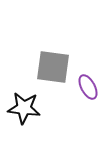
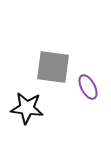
black star: moved 3 px right
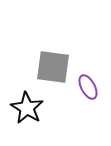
black star: rotated 24 degrees clockwise
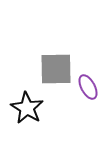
gray square: moved 3 px right, 2 px down; rotated 9 degrees counterclockwise
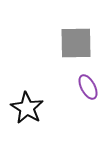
gray square: moved 20 px right, 26 px up
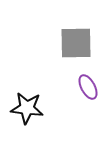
black star: rotated 24 degrees counterclockwise
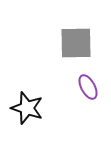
black star: rotated 12 degrees clockwise
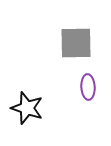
purple ellipse: rotated 25 degrees clockwise
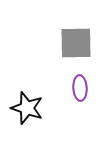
purple ellipse: moved 8 px left, 1 px down
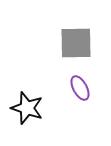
purple ellipse: rotated 25 degrees counterclockwise
